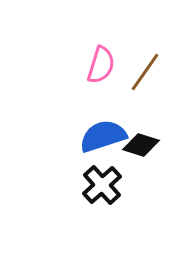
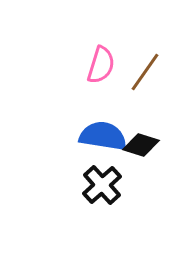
blue semicircle: rotated 27 degrees clockwise
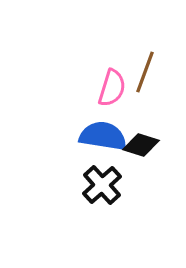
pink semicircle: moved 11 px right, 23 px down
brown line: rotated 15 degrees counterclockwise
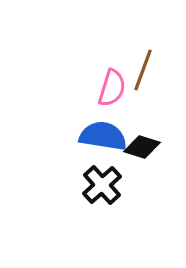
brown line: moved 2 px left, 2 px up
black diamond: moved 1 px right, 2 px down
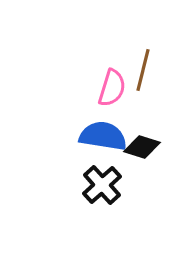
brown line: rotated 6 degrees counterclockwise
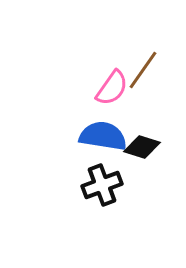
brown line: rotated 21 degrees clockwise
pink semicircle: rotated 18 degrees clockwise
black cross: rotated 21 degrees clockwise
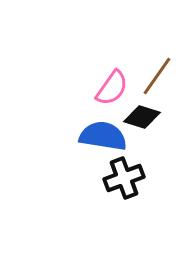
brown line: moved 14 px right, 6 px down
black diamond: moved 30 px up
black cross: moved 22 px right, 7 px up
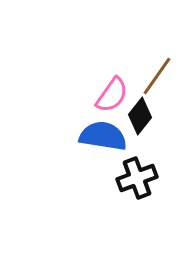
pink semicircle: moved 7 px down
black diamond: moved 2 px left, 1 px up; rotated 69 degrees counterclockwise
black cross: moved 13 px right
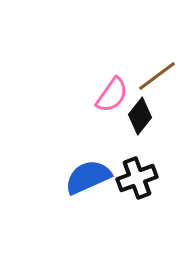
brown line: rotated 18 degrees clockwise
blue semicircle: moved 15 px left, 41 px down; rotated 33 degrees counterclockwise
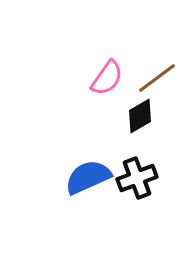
brown line: moved 2 px down
pink semicircle: moved 5 px left, 17 px up
black diamond: rotated 21 degrees clockwise
